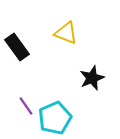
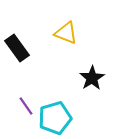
black rectangle: moved 1 px down
black star: rotated 10 degrees counterclockwise
cyan pentagon: rotated 8 degrees clockwise
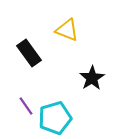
yellow triangle: moved 1 px right, 3 px up
black rectangle: moved 12 px right, 5 px down
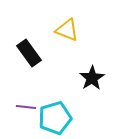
purple line: moved 1 px down; rotated 48 degrees counterclockwise
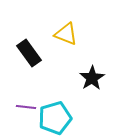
yellow triangle: moved 1 px left, 4 px down
